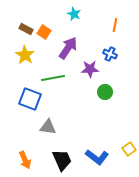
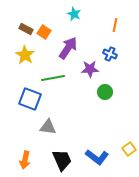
orange arrow: rotated 36 degrees clockwise
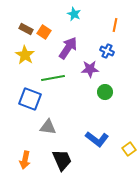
blue cross: moved 3 px left, 3 px up
blue L-shape: moved 18 px up
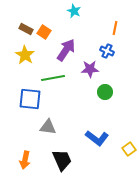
cyan star: moved 3 px up
orange line: moved 3 px down
purple arrow: moved 2 px left, 2 px down
blue square: rotated 15 degrees counterclockwise
blue L-shape: moved 1 px up
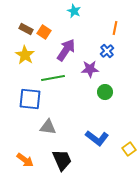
blue cross: rotated 24 degrees clockwise
orange arrow: rotated 66 degrees counterclockwise
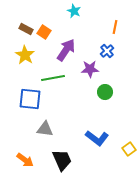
orange line: moved 1 px up
gray triangle: moved 3 px left, 2 px down
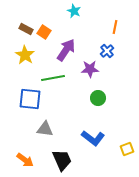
green circle: moved 7 px left, 6 px down
blue L-shape: moved 4 px left
yellow square: moved 2 px left; rotated 16 degrees clockwise
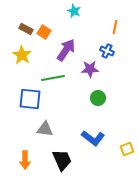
blue cross: rotated 24 degrees counterclockwise
yellow star: moved 3 px left
orange arrow: rotated 54 degrees clockwise
